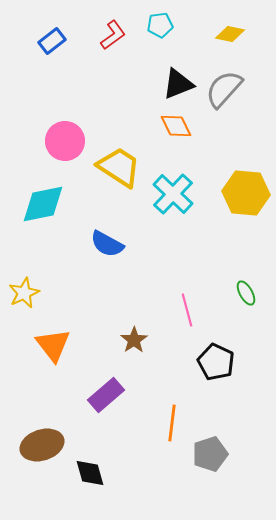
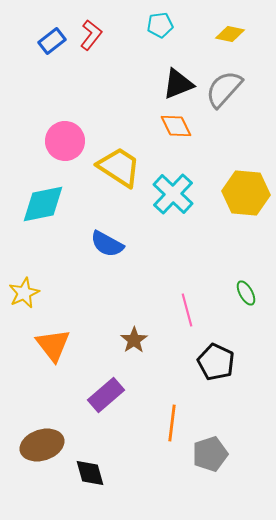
red L-shape: moved 22 px left; rotated 16 degrees counterclockwise
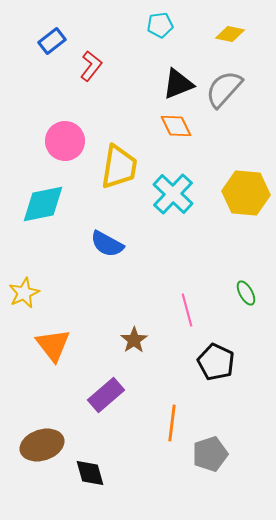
red L-shape: moved 31 px down
yellow trapezoid: rotated 66 degrees clockwise
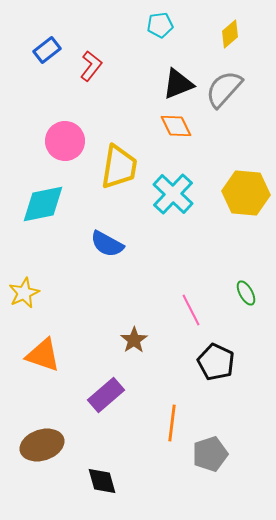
yellow diamond: rotated 52 degrees counterclockwise
blue rectangle: moved 5 px left, 9 px down
pink line: moved 4 px right; rotated 12 degrees counterclockwise
orange triangle: moved 10 px left, 10 px down; rotated 33 degrees counterclockwise
black diamond: moved 12 px right, 8 px down
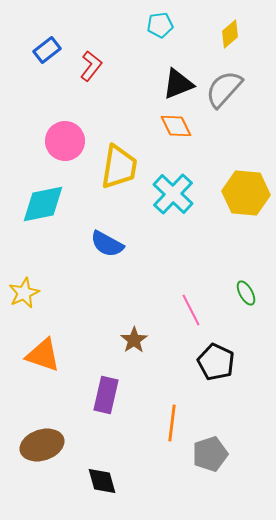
purple rectangle: rotated 36 degrees counterclockwise
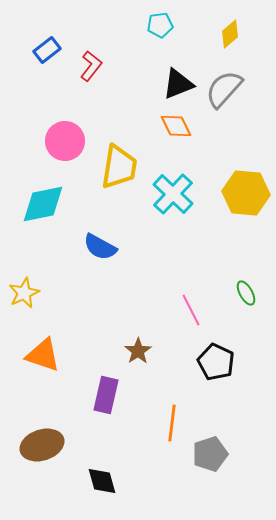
blue semicircle: moved 7 px left, 3 px down
brown star: moved 4 px right, 11 px down
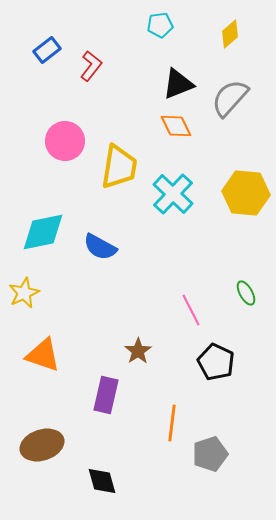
gray semicircle: moved 6 px right, 9 px down
cyan diamond: moved 28 px down
